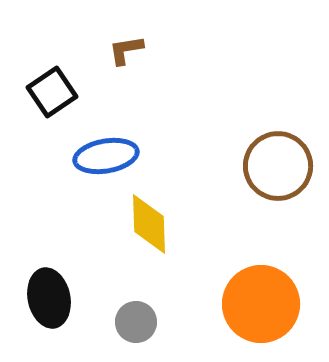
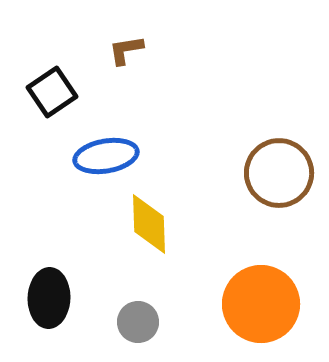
brown circle: moved 1 px right, 7 px down
black ellipse: rotated 14 degrees clockwise
gray circle: moved 2 px right
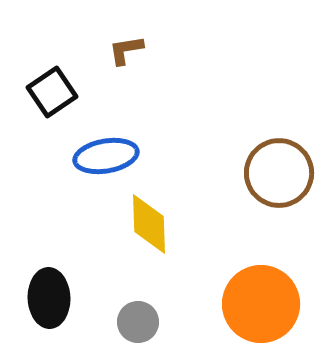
black ellipse: rotated 4 degrees counterclockwise
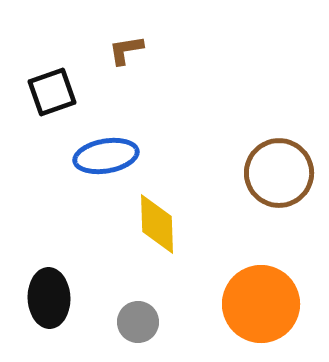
black square: rotated 15 degrees clockwise
yellow diamond: moved 8 px right
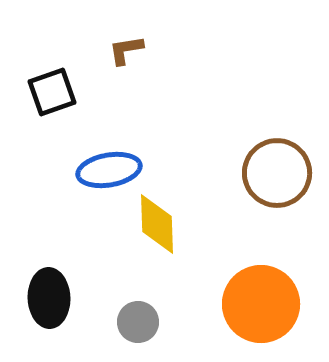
blue ellipse: moved 3 px right, 14 px down
brown circle: moved 2 px left
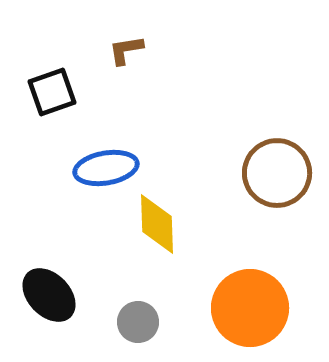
blue ellipse: moved 3 px left, 2 px up
black ellipse: moved 3 px up; rotated 42 degrees counterclockwise
orange circle: moved 11 px left, 4 px down
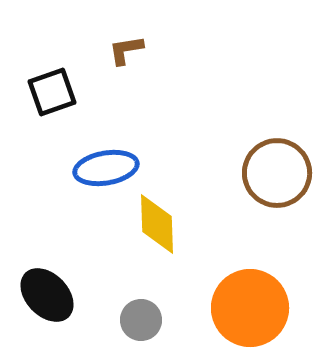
black ellipse: moved 2 px left
gray circle: moved 3 px right, 2 px up
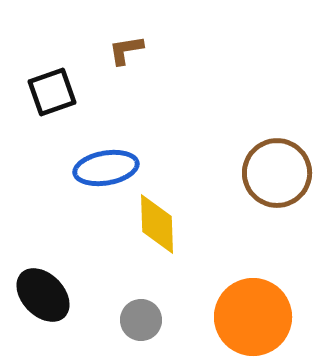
black ellipse: moved 4 px left
orange circle: moved 3 px right, 9 px down
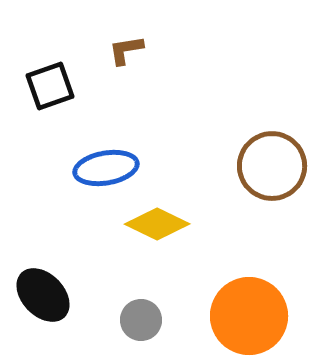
black square: moved 2 px left, 6 px up
brown circle: moved 5 px left, 7 px up
yellow diamond: rotated 62 degrees counterclockwise
orange circle: moved 4 px left, 1 px up
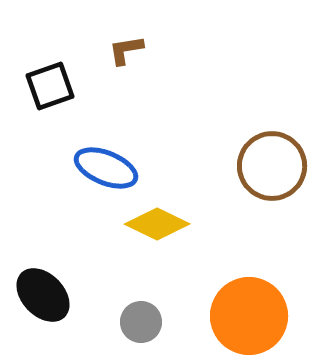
blue ellipse: rotated 32 degrees clockwise
gray circle: moved 2 px down
